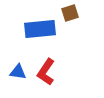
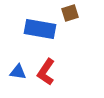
blue rectangle: rotated 16 degrees clockwise
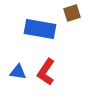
brown square: moved 2 px right
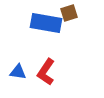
brown square: moved 3 px left
blue rectangle: moved 6 px right, 6 px up
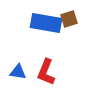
brown square: moved 6 px down
red L-shape: rotated 12 degrees counterclockwise
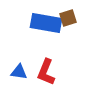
brown square: moved 1 px left, 1 px up
blue triangle: moved 1 px right
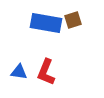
brown square: moved 5 px right, 2 px down
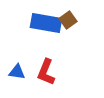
brown square: moved 5 px left; rotated 18 degrees counterclockwise
blue triangle: moved 2 px left
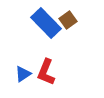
blue rectangle: rotated 36 degrees clockwise
blue triangle: moved 6 px right, 2 px down; rotated 42 degrees counterclockwise
